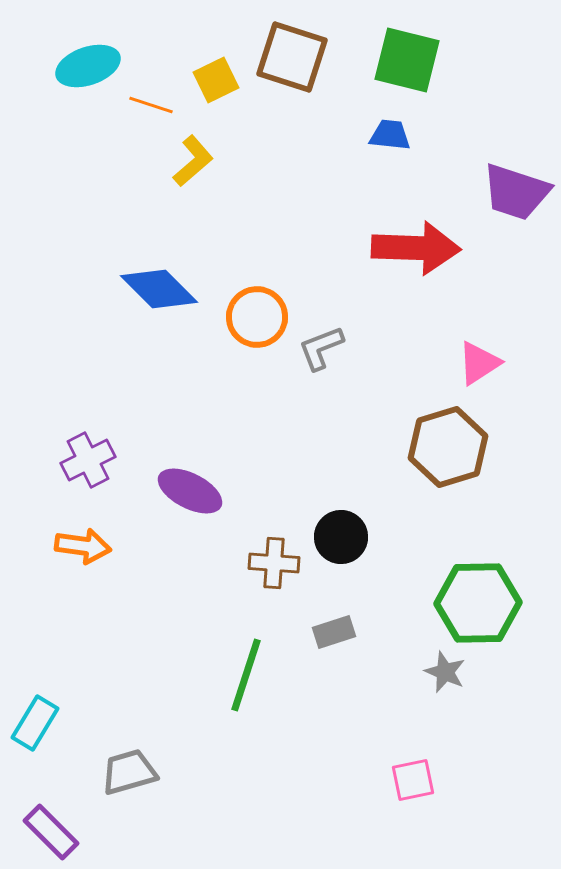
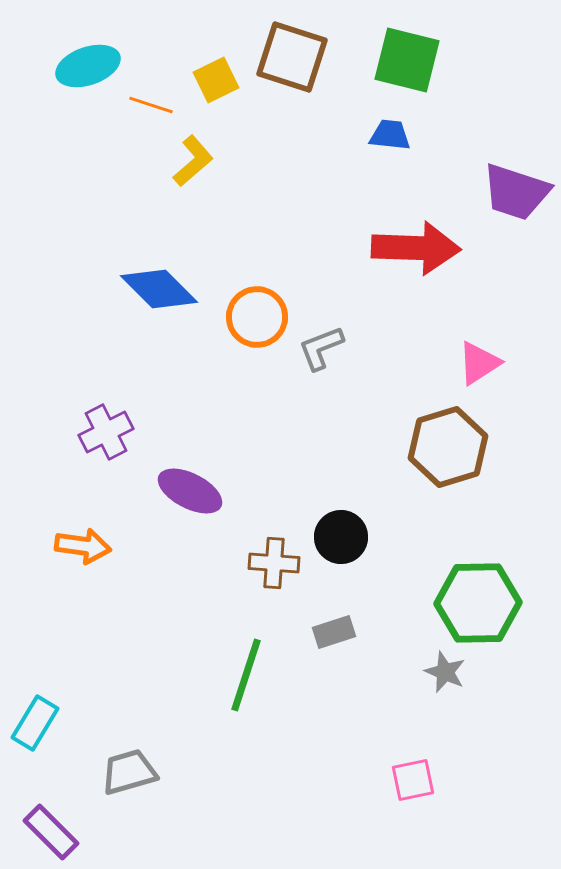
purple cross: moved 18 px right, 28 px up
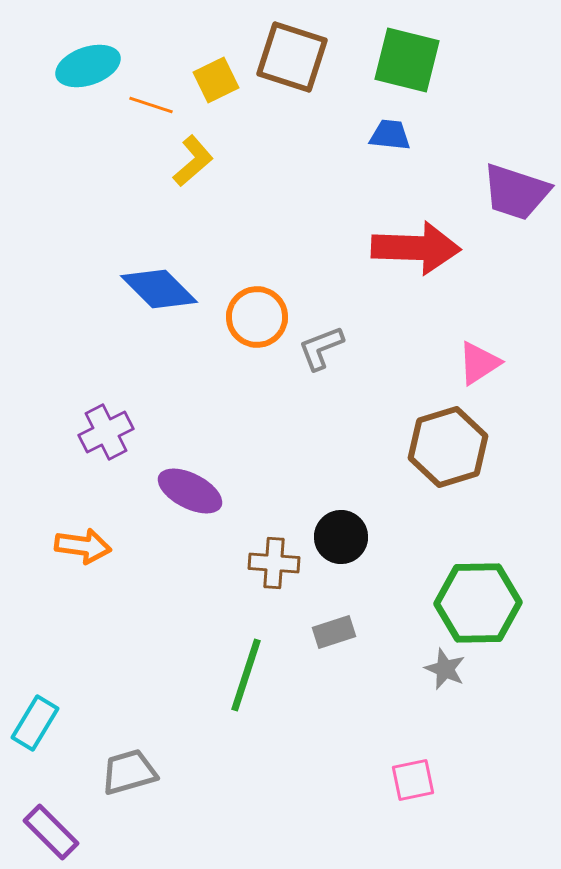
gray star: moved 3 px up
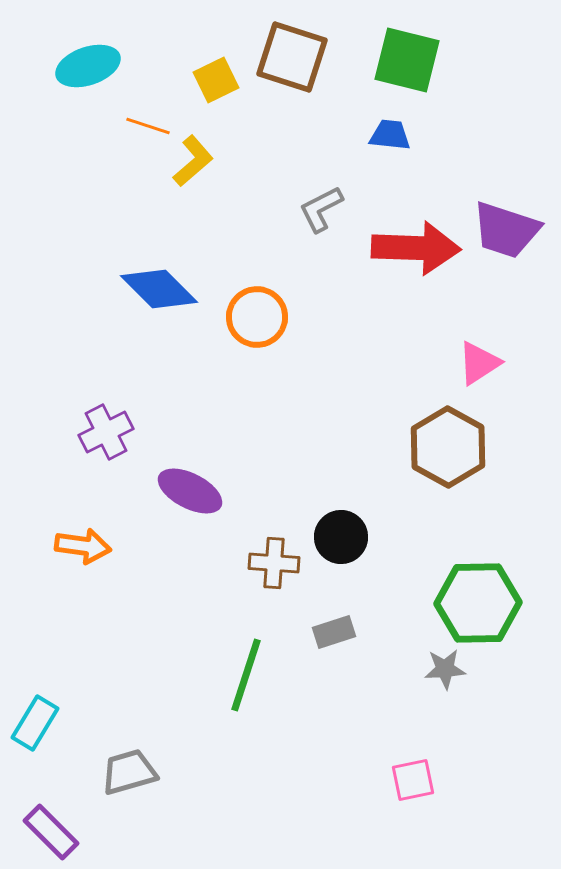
orange line: moved 3 px left, 21 px down
purple trapezoid: moved 10 px left, 38 px down
gray L-shape: moved 139 px up; rotated 6 degrees counterclockwise
brown hexagon: rotated 14 degrees counterclockwise
gray star: rotated 27 degrees counterclockwise
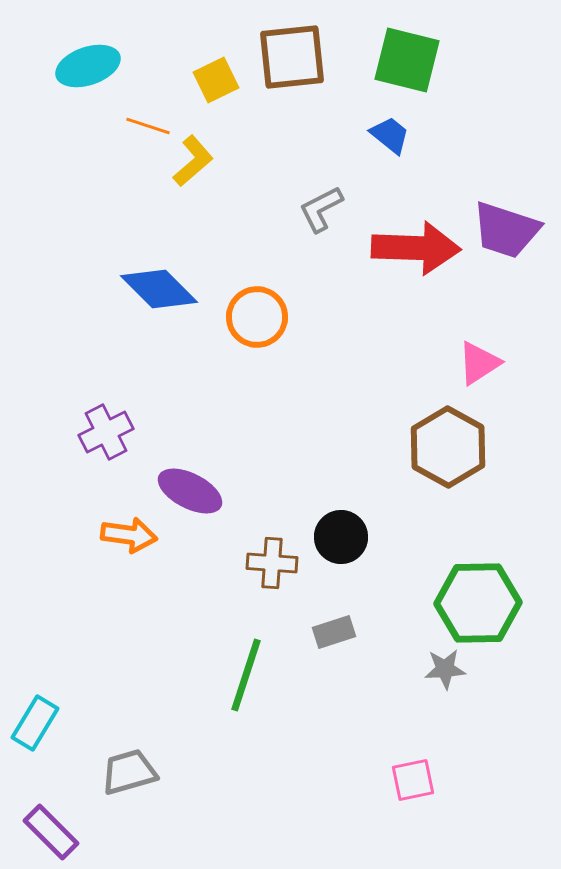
brown square: rotated 24 degrees counterclockwise
blue trapezoid: rotated 33 degrees clockwise
orange arrow: moved 46 px right, 11 px up
brown cross: moved 2 px left
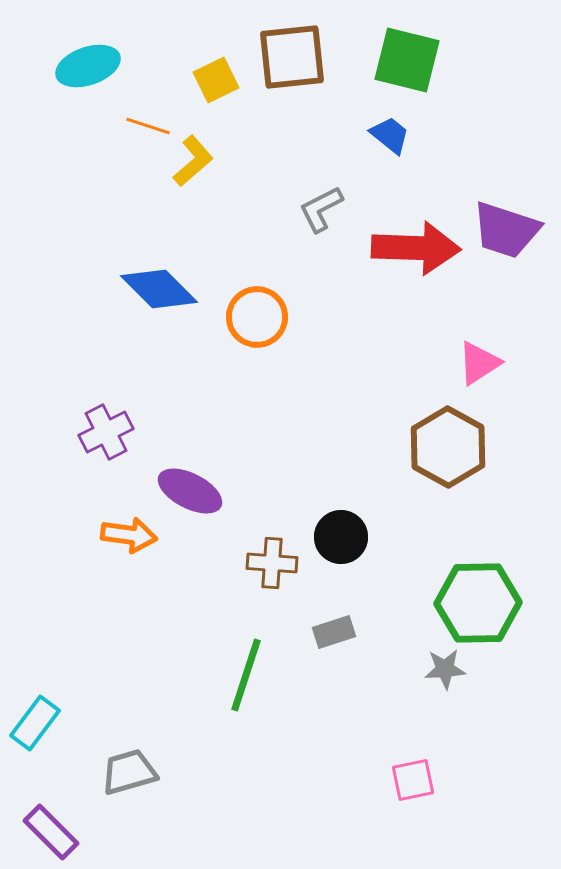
cyan rectangle: rotated 6 degrees clockwise
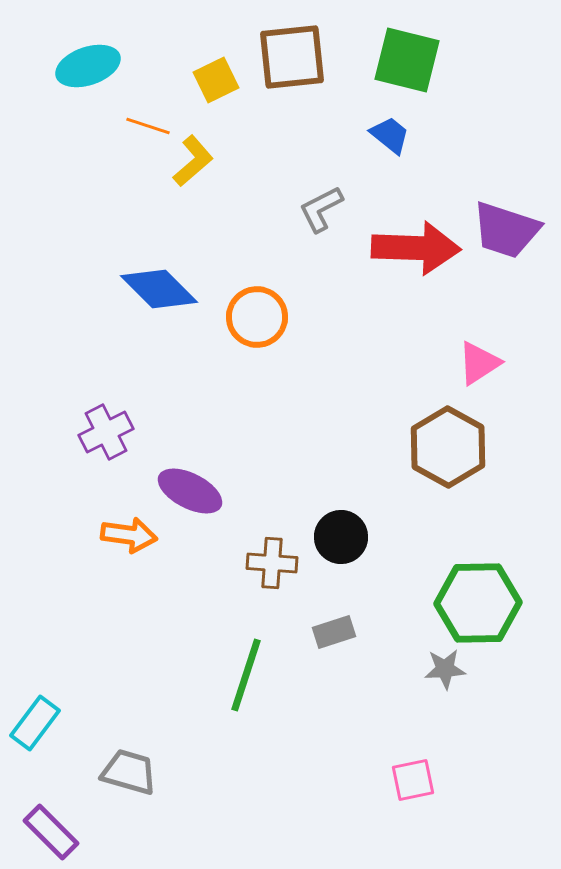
gray trapezoid: rotated 32 degrees clockwise
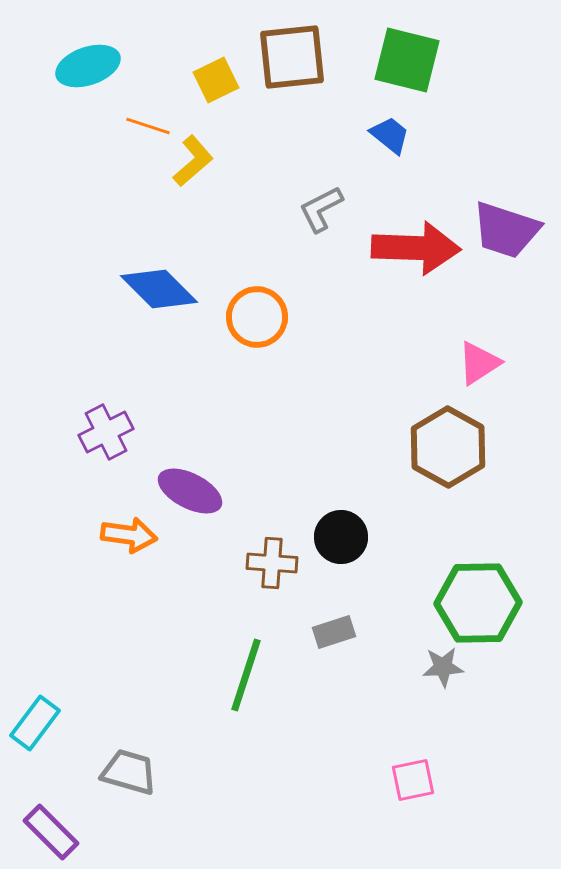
gray star: moved 2 px left, 2 px up
